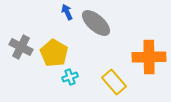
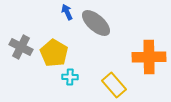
cyan cross: rotated 21 degrees clockwise
yellow rectangle: moved 3 px down
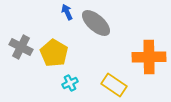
cyan cross: moved 6 px down; rotated 28 degrees counterclockwise
yellow rectangle: rotated 15 degrees counterclockwise
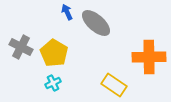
cyan cross: moved 17 px left
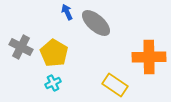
yellow rectangle: moved 1 px right
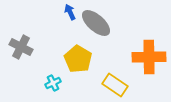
blue arrow: moved 3 px right
yellow pentagon: moved 24 px right, 6 px down
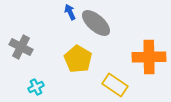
cyan cross: moved 17 px left, 4 px down
